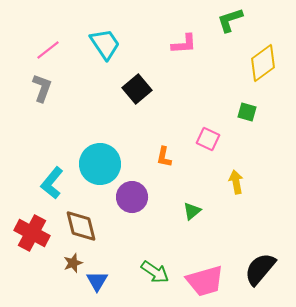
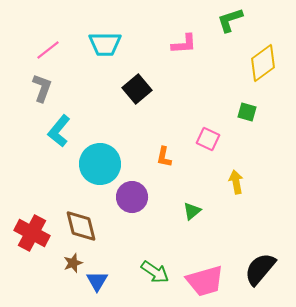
cyan trapezoid: rotated 124 degrees clockwise
cyan L-shape: moved 7 px right, 52 px up
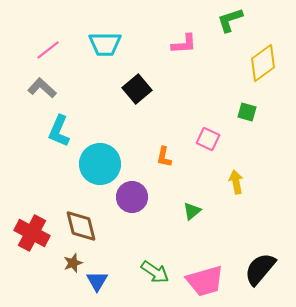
gray L-shape: rotated 68 degrees counterclockwise
cyan L-shape: rotated 16 degrees counterclockwise
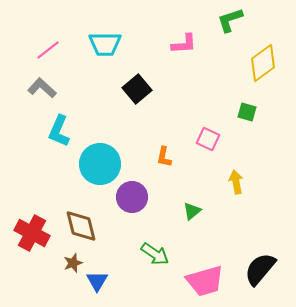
green arrow: moved 18 px up
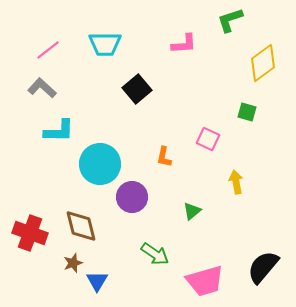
cyan L-shape: rotated 112 degrees counterclockwise
red cross: moved 2 px left; rotated 8 degrees counterclockwise
black semicircle: moved 3 px right, 2 px up
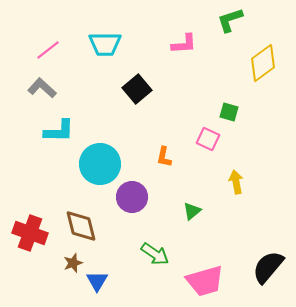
green square: moved 18 px left
black semicircle: moved 5 px right
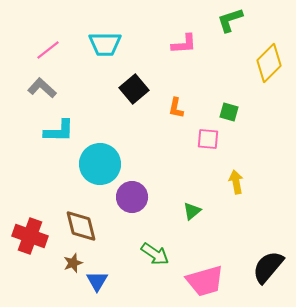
yellow diamond: moved 6 px right; rotated 9 degrees counterclockwise
black square: moved 3 px left
pink square: rotated 20 degrees counterclockwise
orange L-shape: moved 12 px right, 49 px up
red cross: moved 3 px down
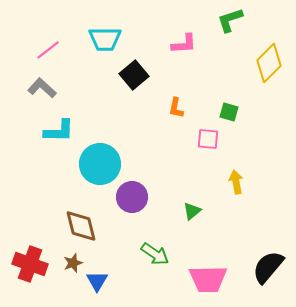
cyan trapezoid: moved 5 px up
black square: moved 14 px up
red cross: moved 28 px down
pink trapezoid: moved 3 px right, 2 px up; rotated 15 degrees clockwise
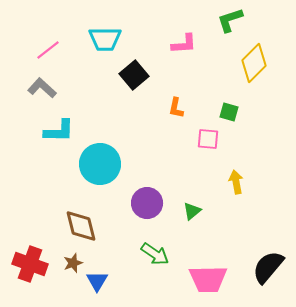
yellow diamond: moved 15 px left
purple circle: moved 15 px right, 6 px down
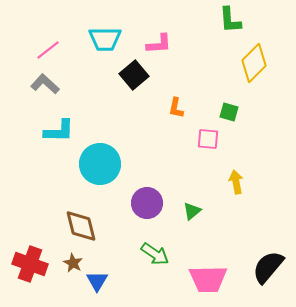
green L-shape: rotated 76 degrees counterclockwise
pink L-shape: moved 25 px left
gray L-shape: moved 3 px right, 4 px up
brown star: rotated 24 degrees counterclockwise
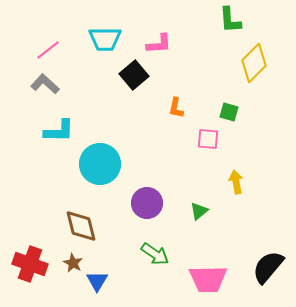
green triangle: moved 7 px right
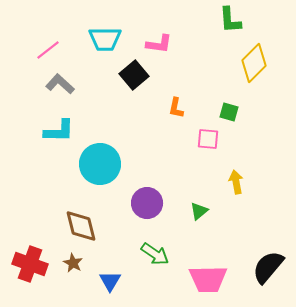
pink L-shape: rotated 12 degrees clockwise
gray L-shape: moved 15 px right
blue triangle: moved 13 px right
